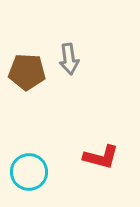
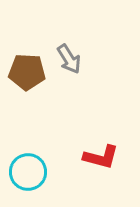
gray arrow: rotated 24 degrees counterclockwise
cyan circle: moved 1 px left
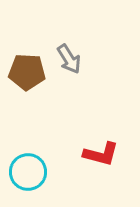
red L-shape: moved 3 px up
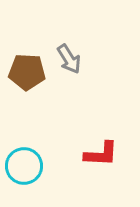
red L-shape: rotated 12 degrees counterclockwise
cyan circle: moved 4 px left, 6 px up
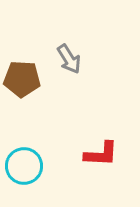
brown pentagon: moved 5 px left, 7 px down
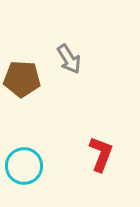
red L-shape: rotated 72 degrees counterclockwise
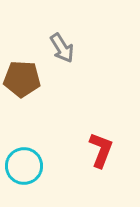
gray arrow: moved 7 px left, 11 px up
red L-shape: moved 4 px up
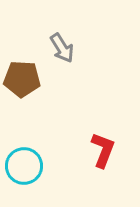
red L-shape: moved 2 px right
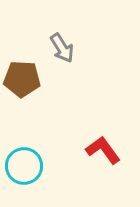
red L-shape: rotated 57 degrees counterclockwise
